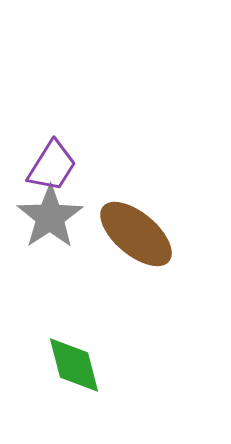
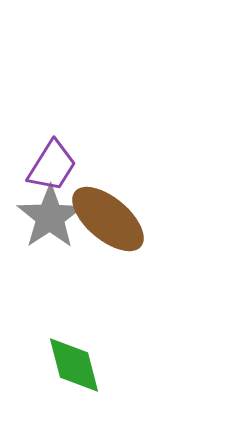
brown ellipse: moved 28 px left, 15 px up
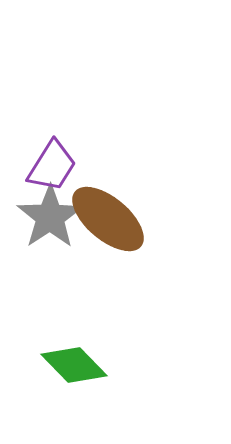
green diamond: rotated 30 degrees counterclockwise
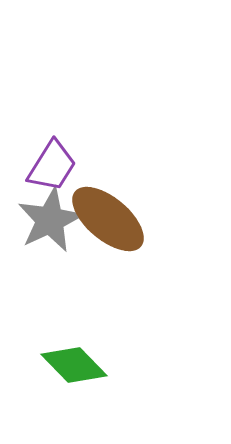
gray star: moved 3 px down; rotated 8 degrees clockwise
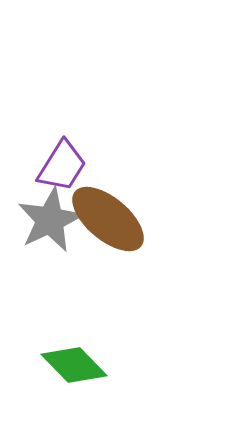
purple trapezoid: moved 10 px right
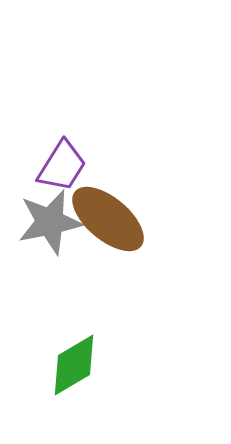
gray star: moved 2 px down; rotated 14 degrees clockwise
green diamond: rotated 76 degrees counterclockwise
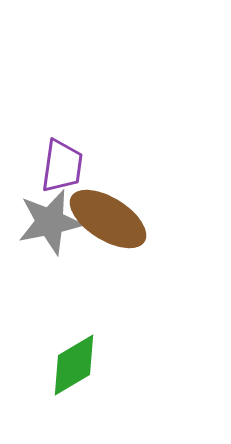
purple trapezoid: rotated 24 degrees counterclockwise
brown ellipse: rotated 8 degrees counterclockwise
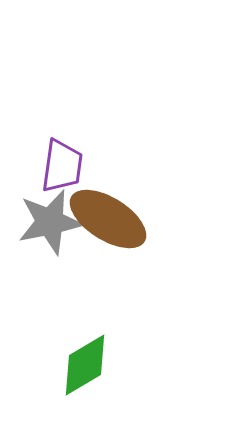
green diamond: moved 11 px right
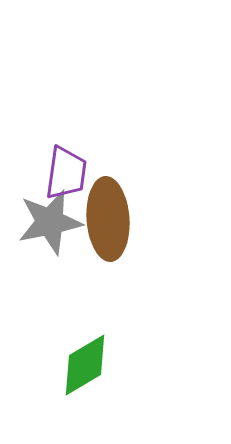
purple trapezoid: moved 4 px right, 7 px down
brown ellipse: rotated 54 degrees clockwise
